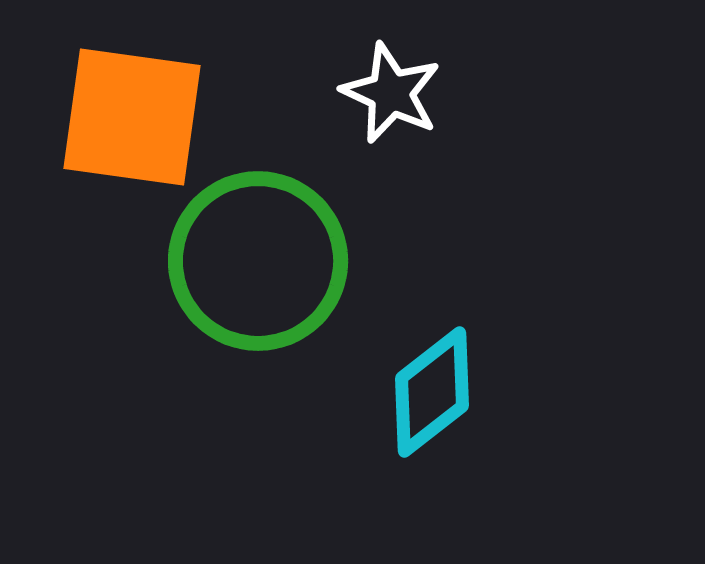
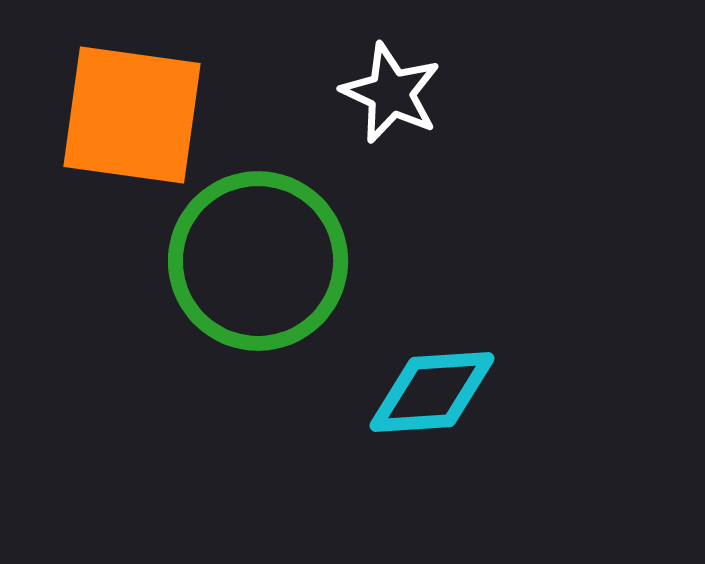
orange square: moved 2 px up
cyan diamond: rotated 34 degrees clockwise
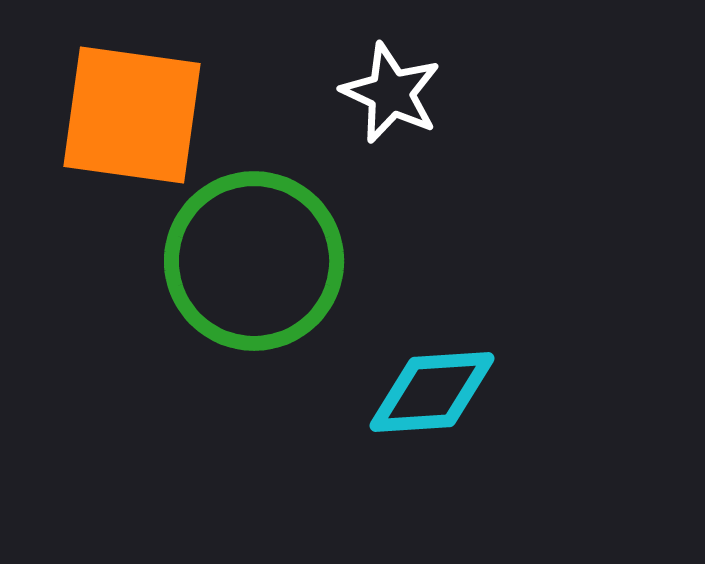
green circle: moved 4 px left
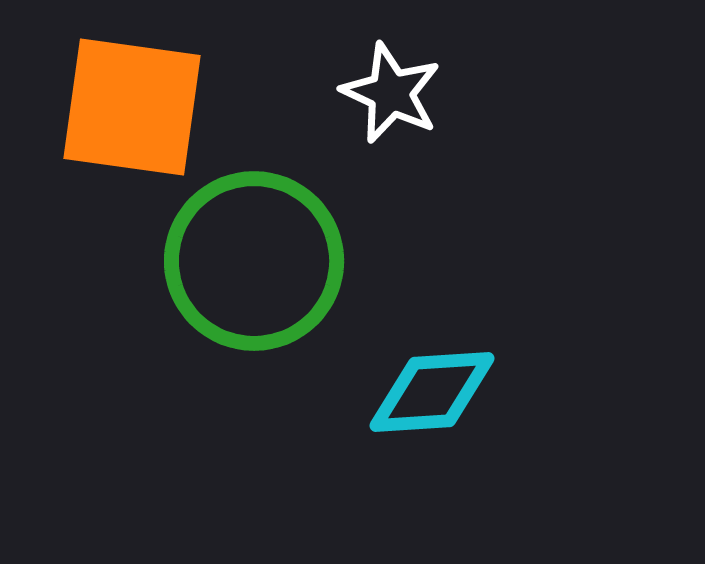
orange square: moved 8 px up
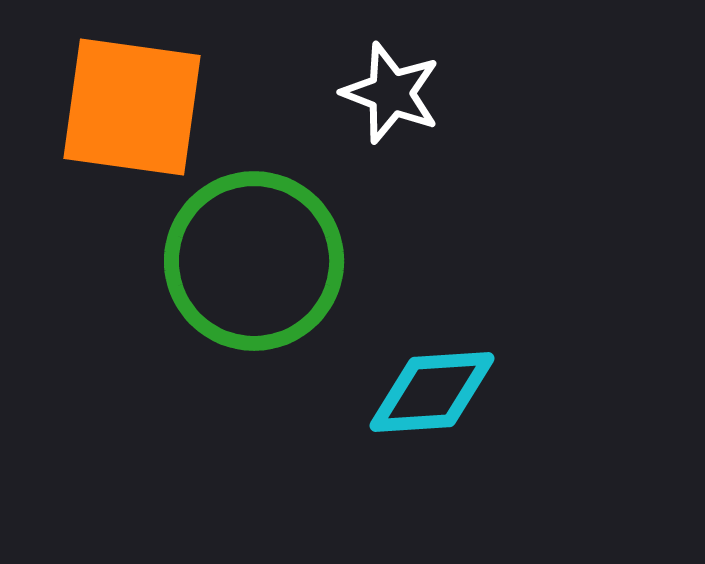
white star: rotated 4 degrees counterclockwise
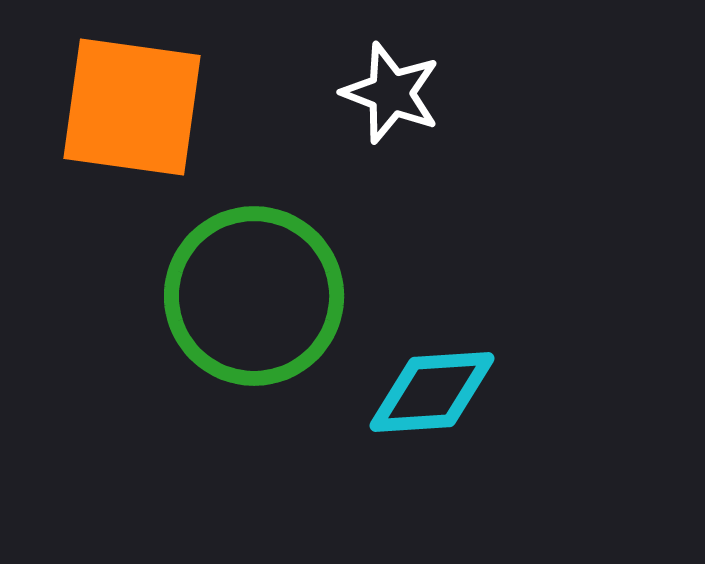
green circle: moved 35 px down
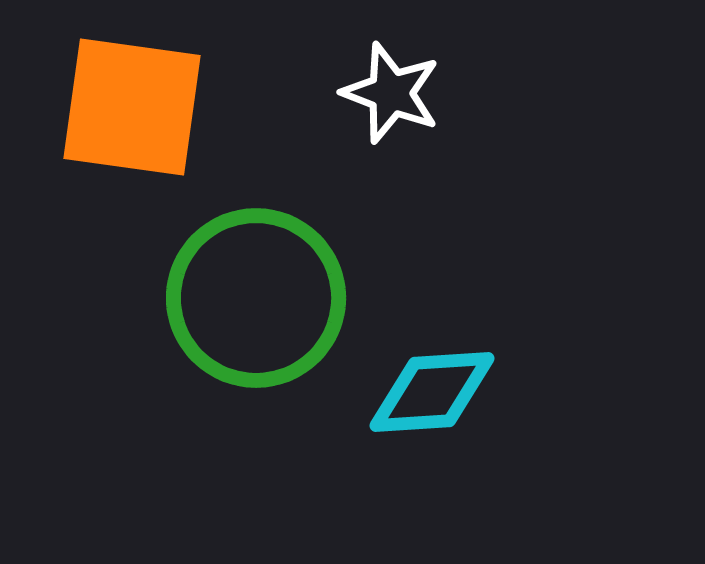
green circle: moved 2 px right, 2 px down
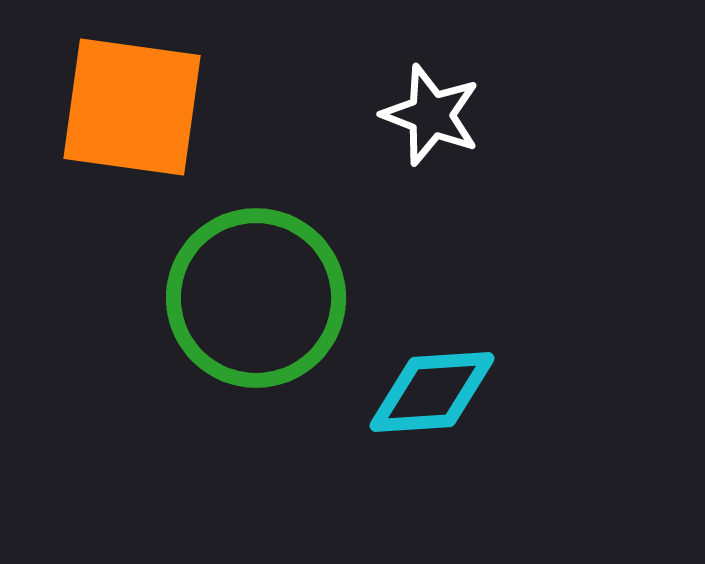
white star: moved 40 px right, 22 px down
